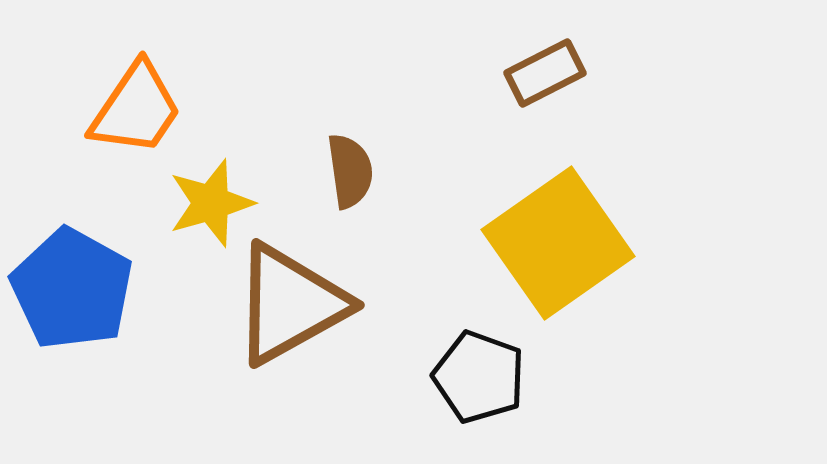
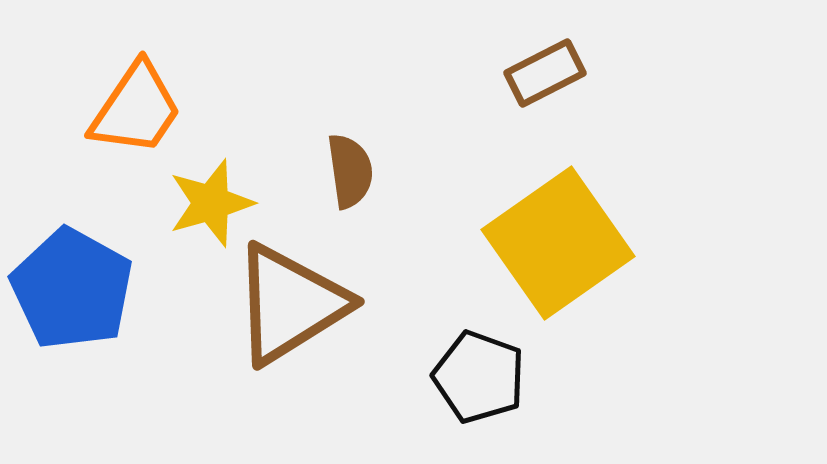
brown triangle: rotated 3 degrees counterclockwise
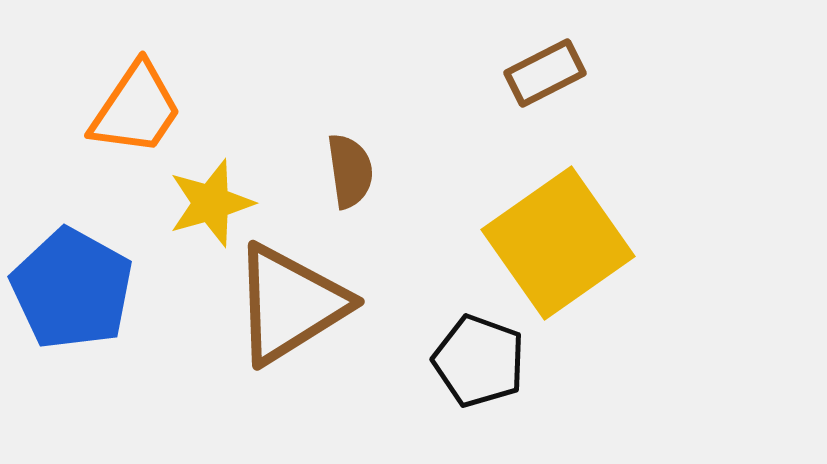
black pentagon: moved 16 px up
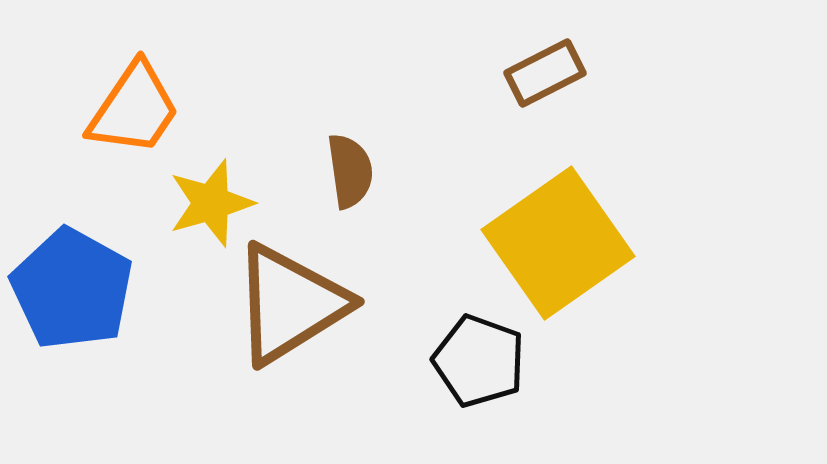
orange trapezoid: moved 2 px left
